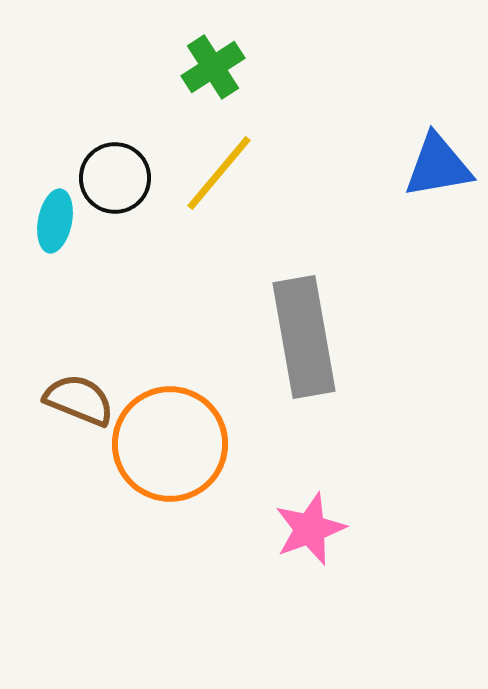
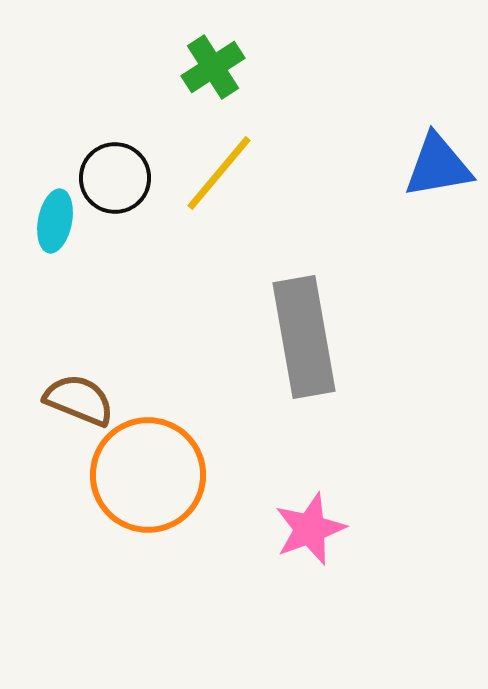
orange circle: moved 22 px left, 31 px down
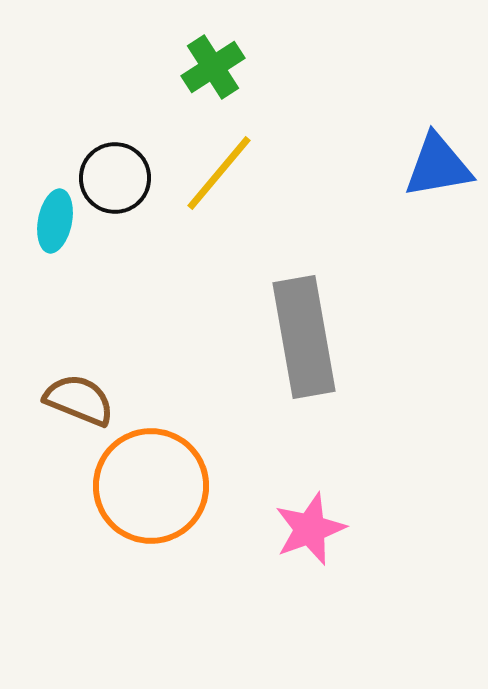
orange circle: moved 3 px right, 11 px down
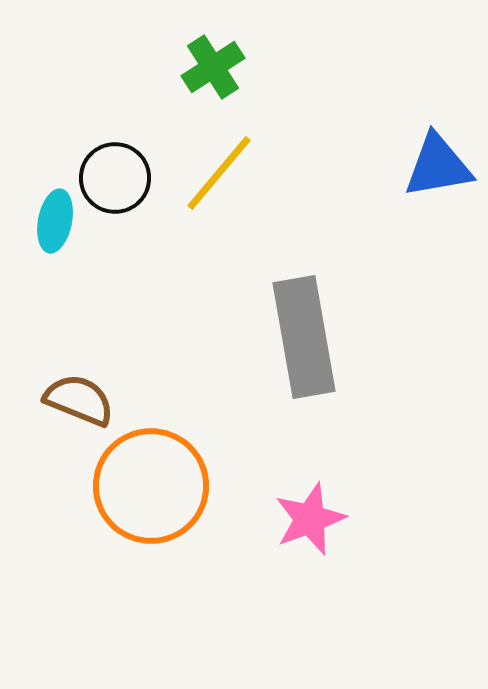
pink star: moved 10 px up
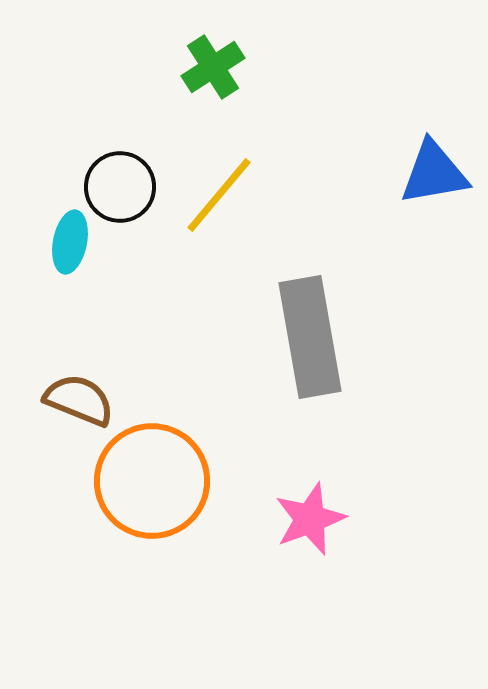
blue triangle: moved 4 px left, 7 px down
yellow line: moved 22 px down
black circle: moved 5 px right, 9 px down
cyan ellipse: moved 15 px right, 21 px down
gray rectangle: moved 6 px right
orange circle: moved 1 px right, 5 px up
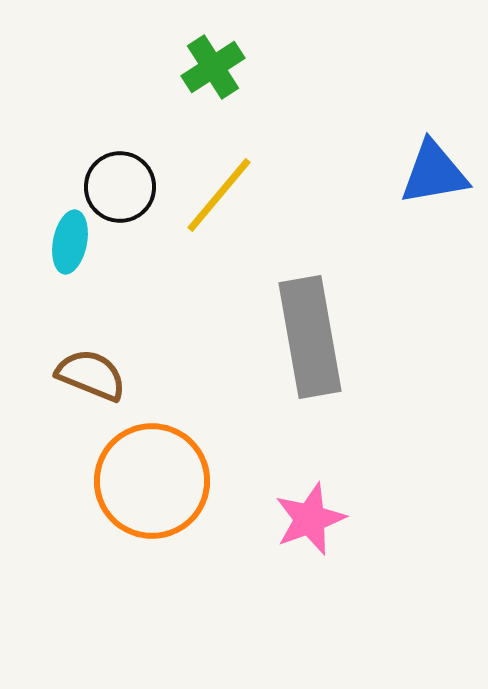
brown semicircle: moved 12 px right, 25 px up
